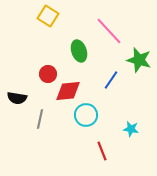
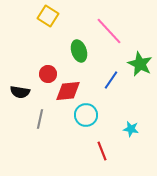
green star: moved 1 px right, 4 px down; rotated 10 degrees clockwise
black semicircle: moved 3 px right, 6 px up
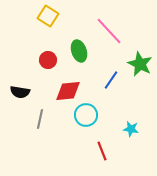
red circle: moved 14 px up
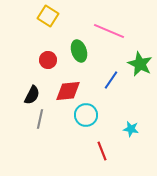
pink line: rotated 24 degrees counterclockwise
black semicircle: moved 12 px right, 3 px down; rotated 72 degrees counterclockwise
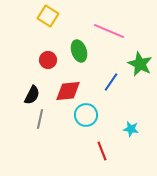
blue line: moved 2 px down
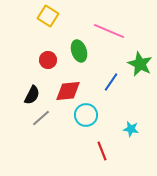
gray line: moved 1 px right, 1 px up; rotated 36 degrees clockwise
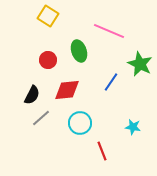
red diamond: moved 1 px left, 1 px up
cyan circle: moved 6 px left, 8 px down
cyan star: moved 2 px right, 2 px up
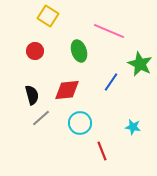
red circle: moved 13 px left, 9 px up
black semicircle: rotated 42 degrees counterclockwise
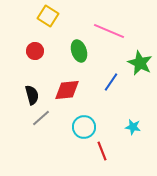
green star: moved 1 px up
cyan circle: moved 4 px right, 4 px down
